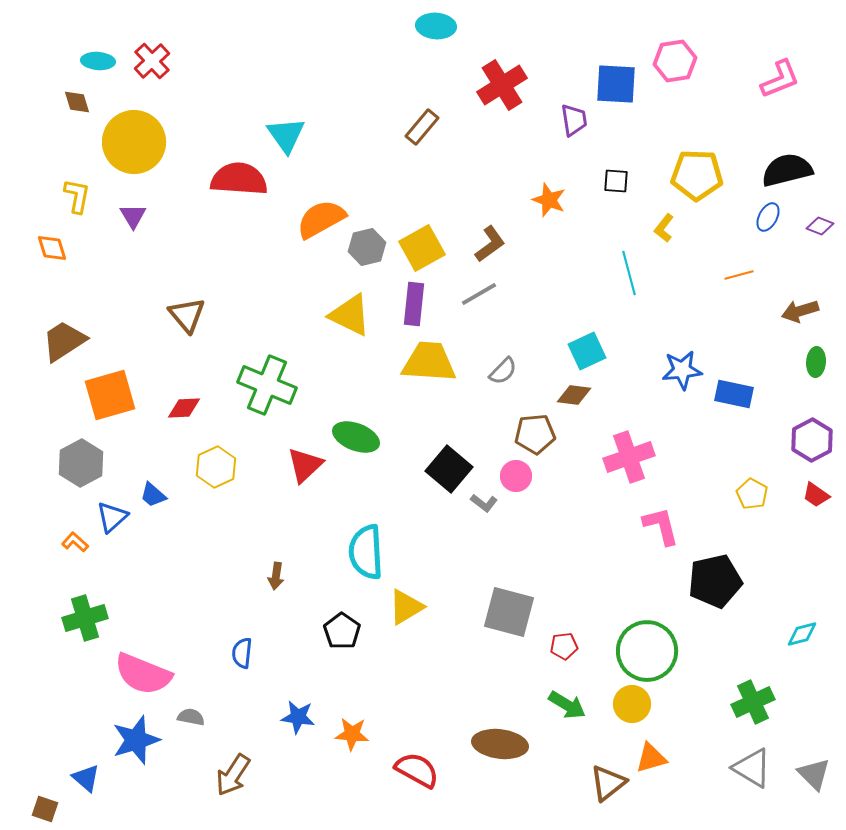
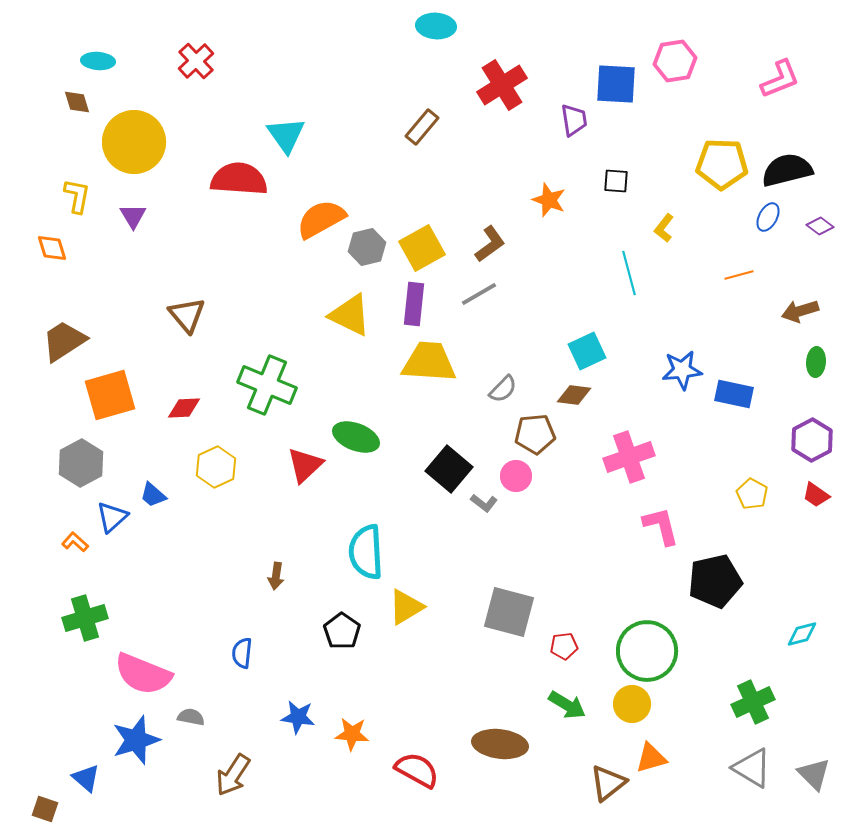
red cross at (152, 61): moved 44 px right
yellow pentagon at (697, 175): moved 25 px right, 11 px up
purple diamond at (820, 226): rotated 16 degrees clockwise
gray semicircle at (503, 371): moved 18 px down
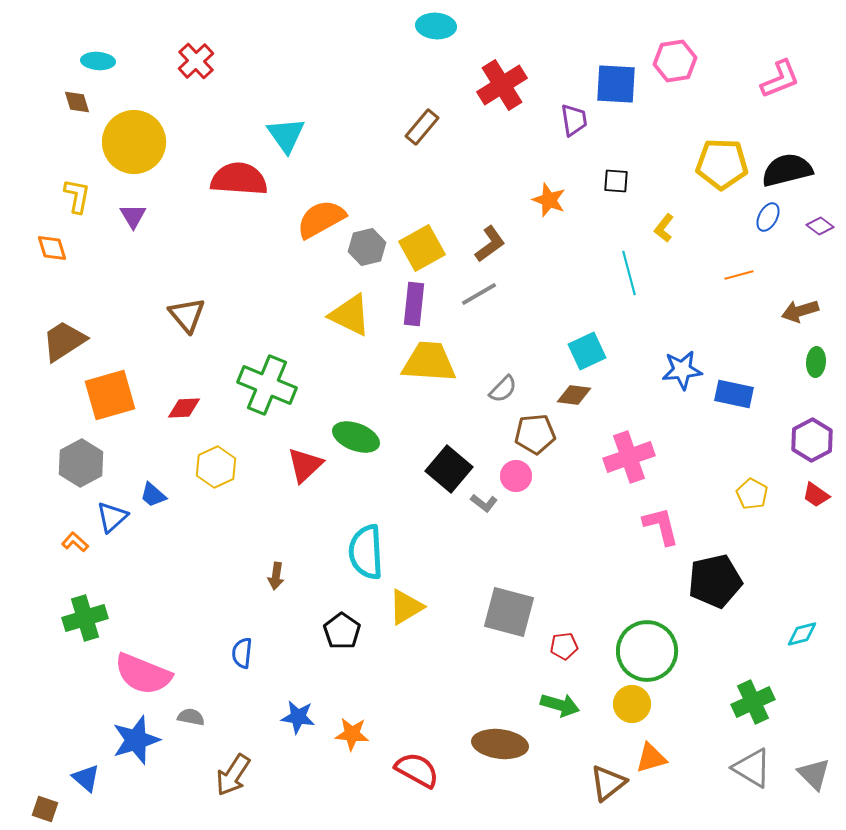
green arrow at (567, 705): moved 7 px left; rotated 15 degrees counterclockwise
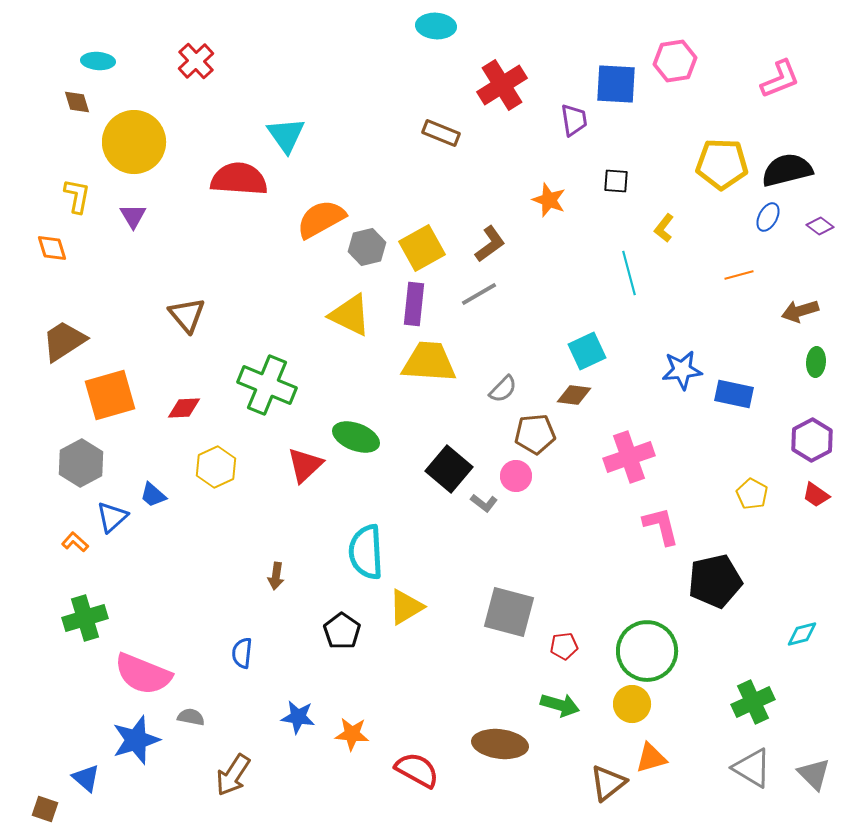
brown rectangle at (422, 127): moved 19 px right, 6 px down; rotated 72 degrees clockwise
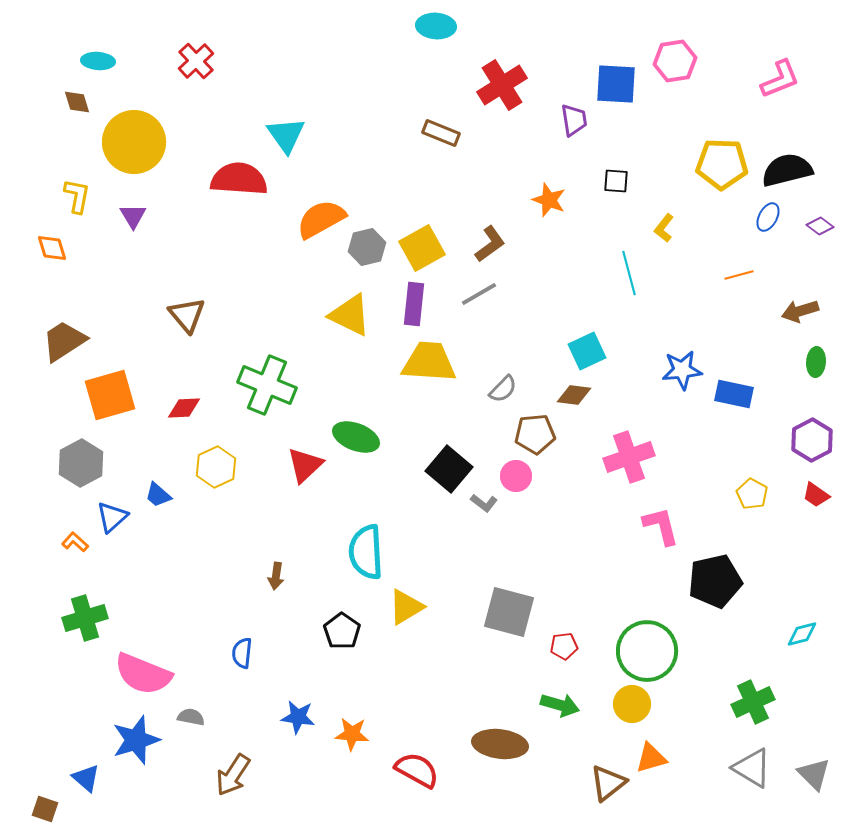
blue trapezoid at (153, 495): moved 5 px right
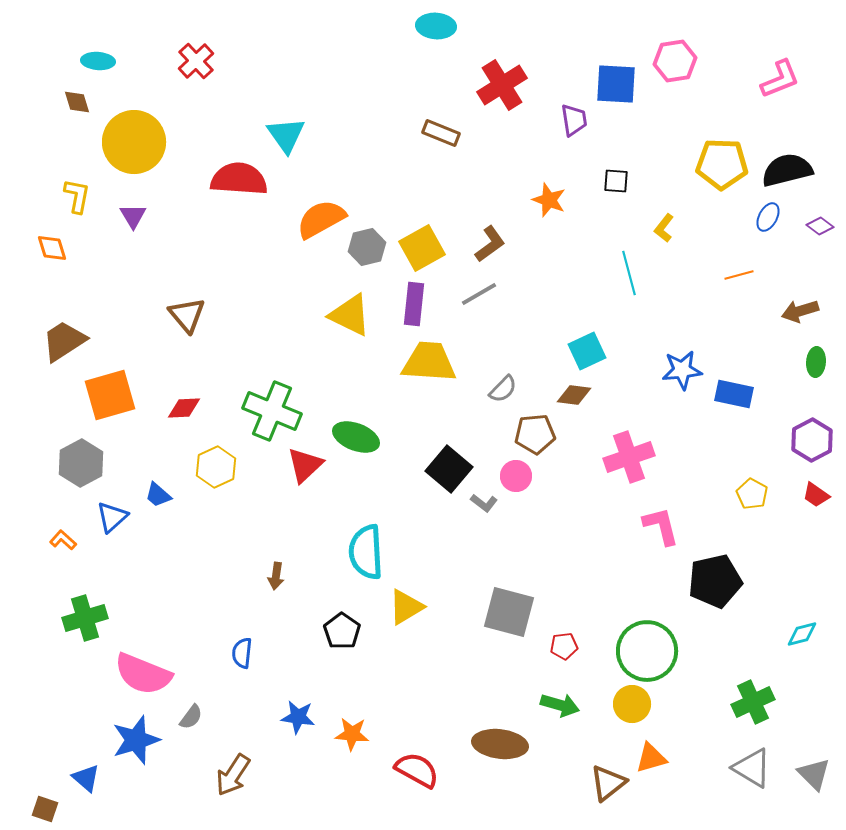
green cross at (267, 385): moved 5 px right, 26 px down
orange L-shape at (75, 542): moved 12 px left, 2 px up
gray semicircle at (191, 717): rotated 116 degrees clockwise
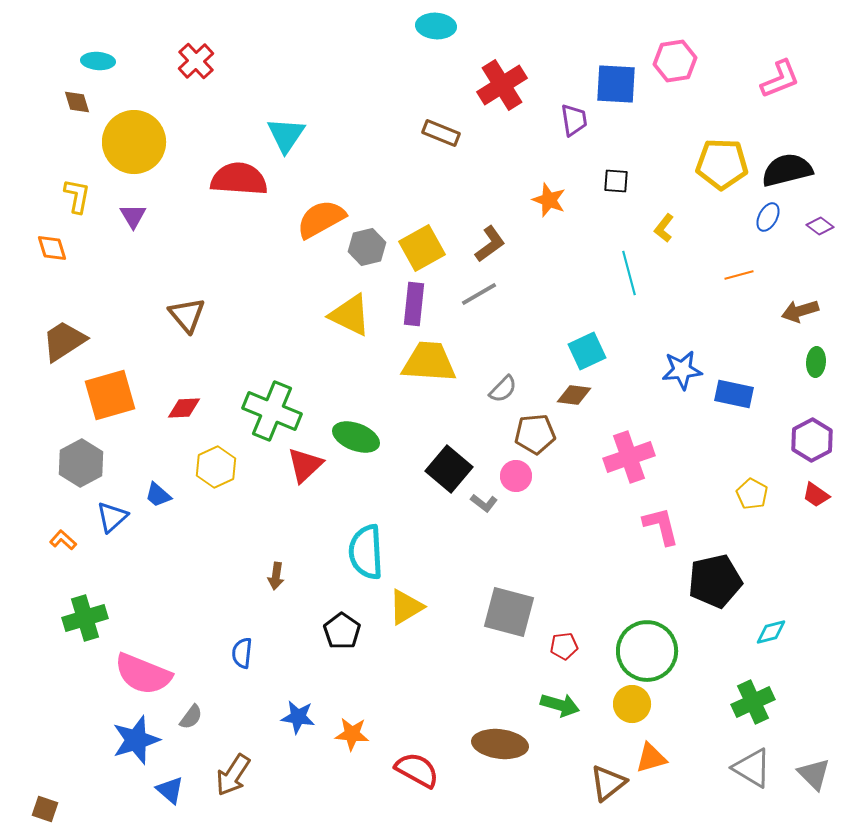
cyan triangle at (286, 135): rotated 9 degrees clockwise
cyan diamond at (802, 634): moved 31 px left, 2 px up
blue triangle at (86, 778): moved 84 px right, 12 px down
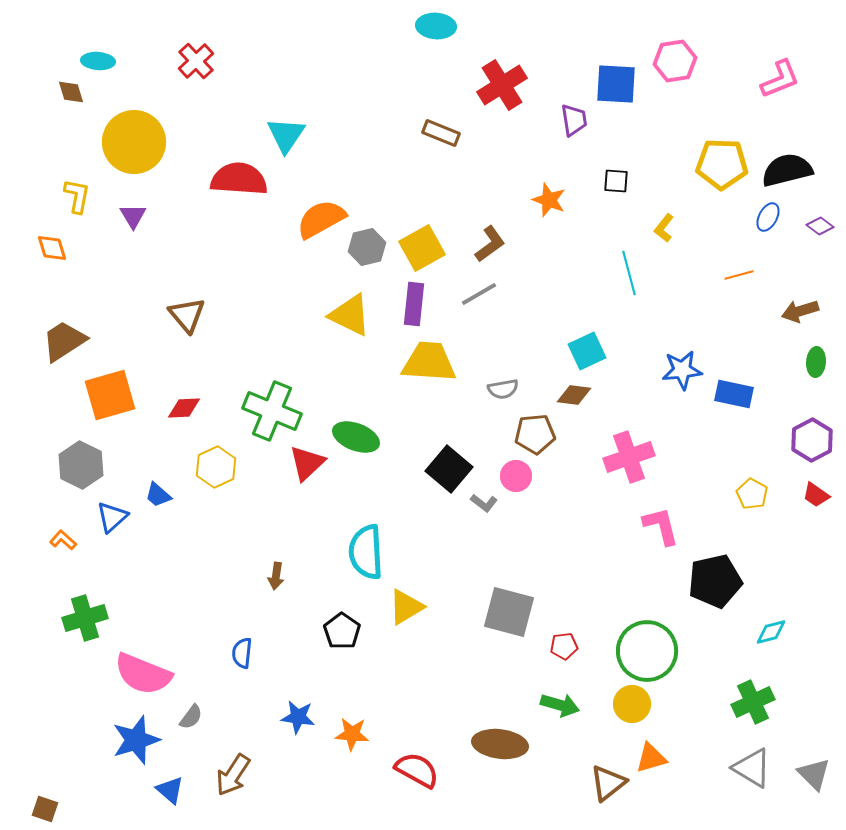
brown diamond at (77, 102): moved 6 px left, 10 px up
gray semicircle at (503, 389): rotated 36 degrees clockwise
gray hexagon at (81, 463): moved 2 px down; rotated 6 degrees counterclockwise
red triangle at (305, 465): moved 2 px right, 2 px up
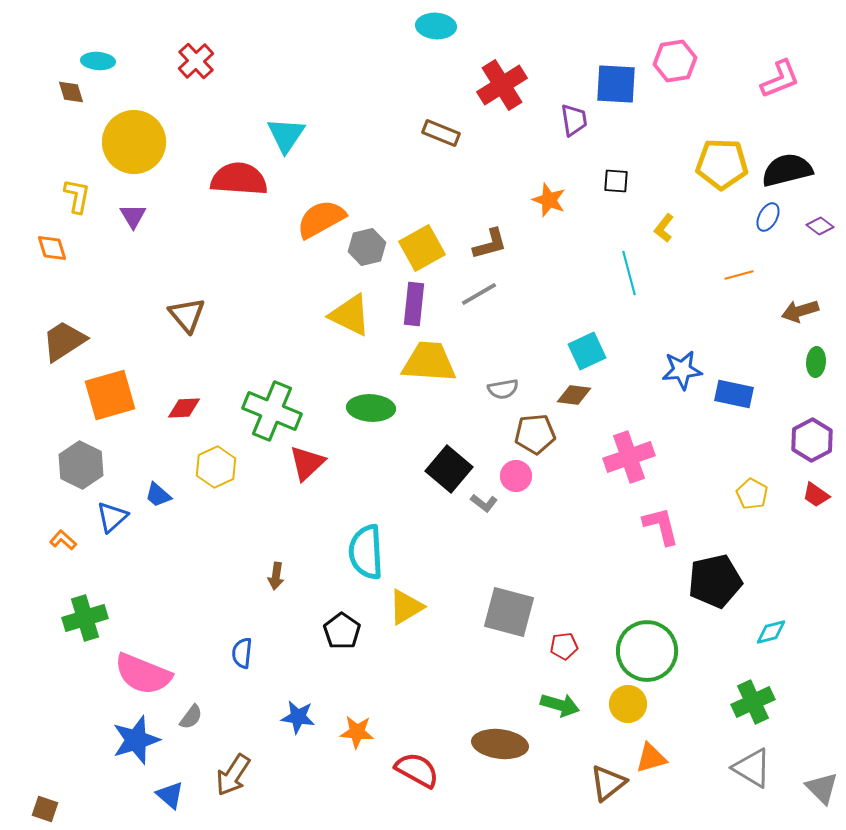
brown L-shape at (490, 244): rotated 21 degrees clockwise
green ellipse at (356, 437): moved 15 px right, 29 px up; rotated 18 degrees counterclockwise
yellow circle at (632, 704): moved 4 px left
orange star at (352, 734): moved 5 px right, 2 px up
gray triangle at (814, 774): moved 8 px right, 14 px down
blue triangle at (170, 790): moved 5 px down
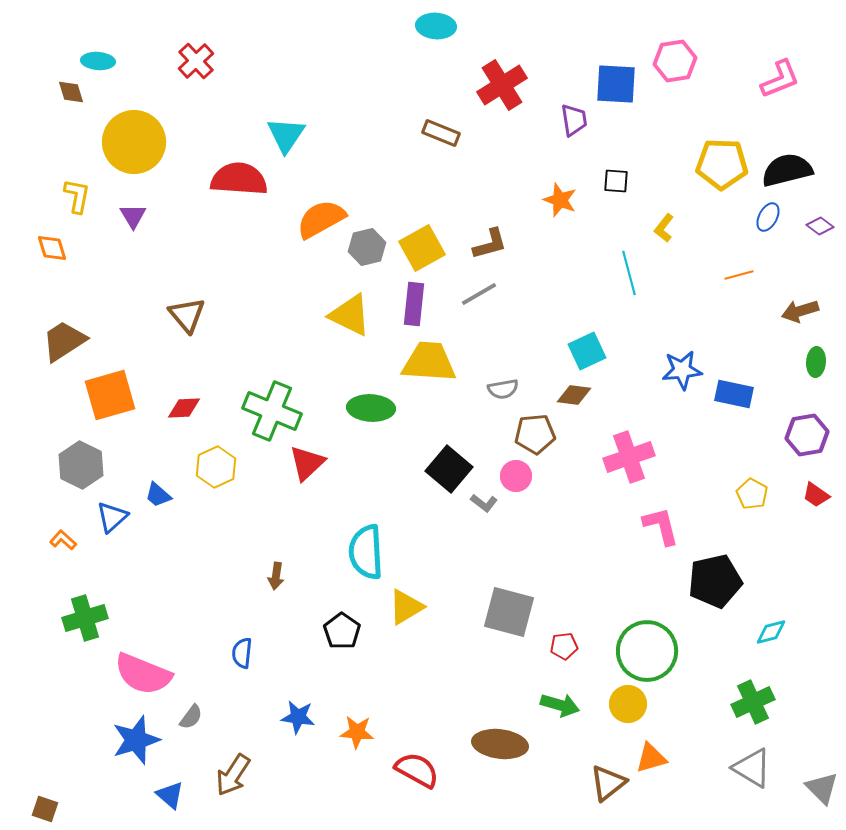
orange star at (549, 200): moved 11 px right
purple hexagon at (812, 440): moved 5 px left, 5 px up; rotated 18 degrees clockwise
